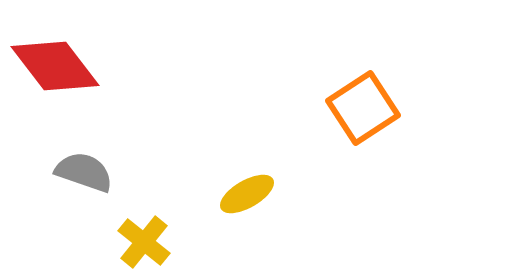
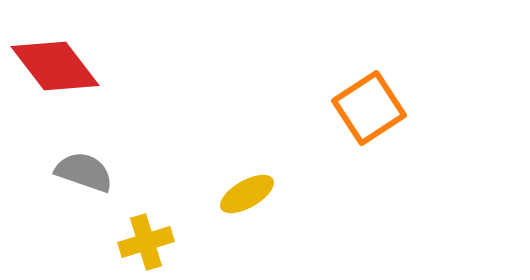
orange square: moved 6 px right
yellow cross: moved 2 px right; rotated 34 degrees clockwise
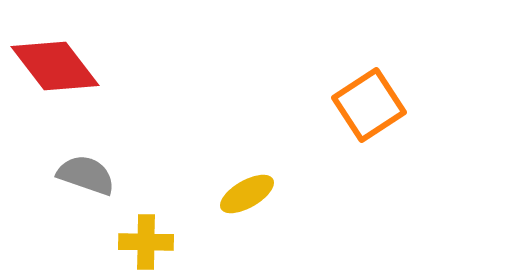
orange square: moved 3 px up
gray semicircle: moved 2 px right, 3 px down
yellow cross: rotated 18 degrees clockwise
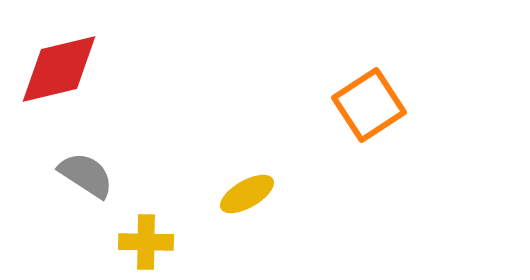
red diamond: moved 4 px right, 3 px down; rotated 66 degrees counterclockwise
gray semicircle: rotated 14 degrees clockwise
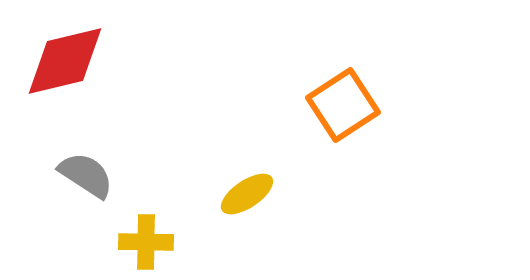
red diamond: moved 6 px right, 8 px up
orange square: moved 26 px left
yellow ellipse: rotated 4 degrees counterclockwise
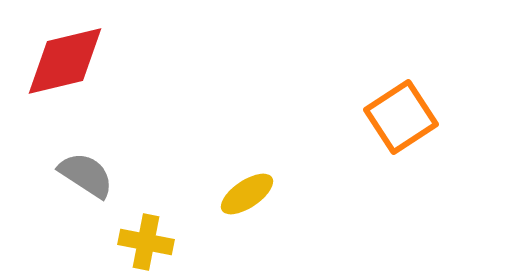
orange square: moved 58 px right, 12 px down
yellow cross: rotated 10 degrees clockwise
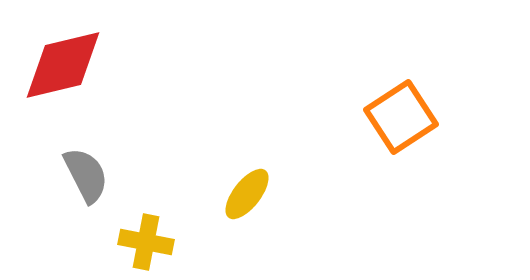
red diamond: moved 2 px left, 4 px down
gray semicircle: rotated 30 degrees clockwise
yellow ellipse: rotated 18 degrees counterclockwise
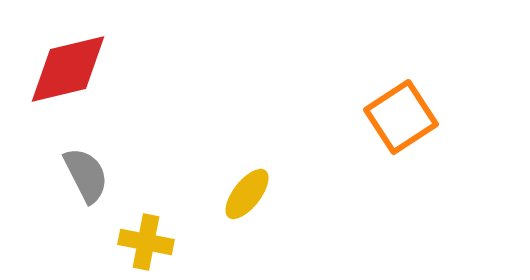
red diamond: moved 5 px right, 4 px down
